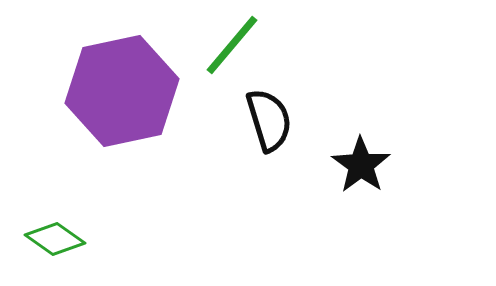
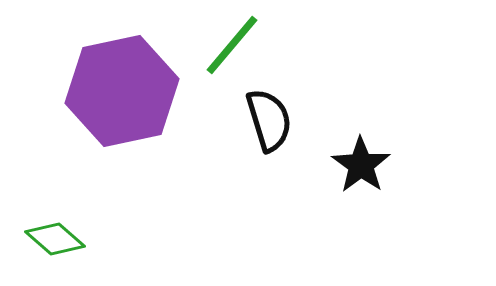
green diamond: rotated 6 degrees clockwise
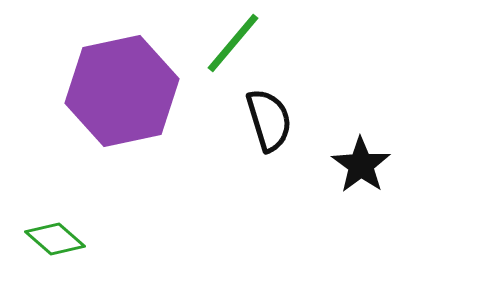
green line: moved 1 px right, 2 px up
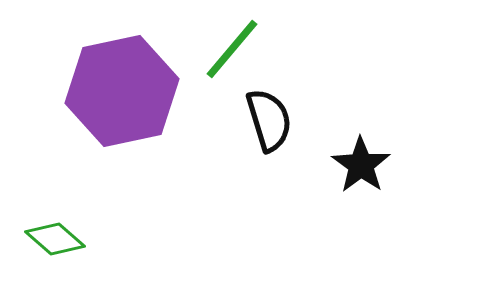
green line: moved 1 px left, 6 px down
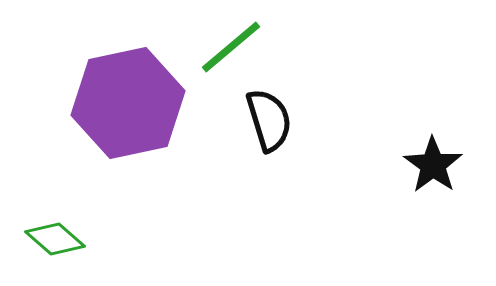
green line: moved 1 px left, 2 px up; rotated 10 degrees clockwise
purple hexagon: moved 6 px right, 12 px down
black star: moved 72 px right
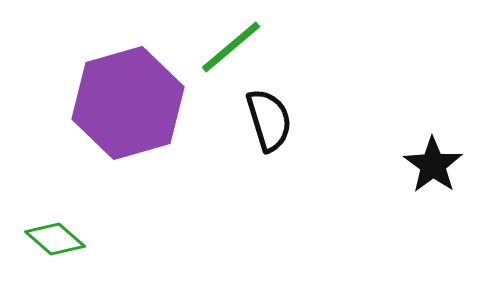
purple hexagon: rotated 4 degrees counterclockwise
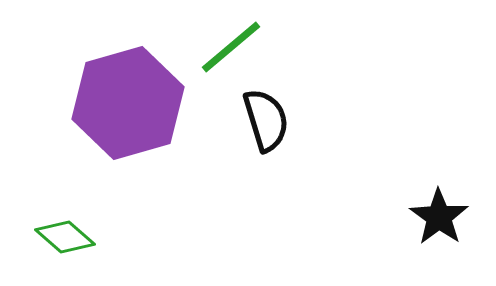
black semicircle: moved 3 px left
black star: moved 6 px right, 52 px down
green diamond: moved 10 px right, 2 px up
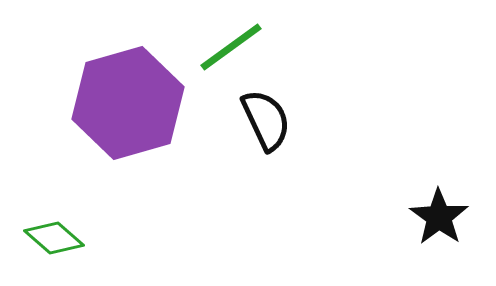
green line: rotated 4 degrees clockwise
black semicircle: rotated 8 degrees counterclockwise
green diamond: moved 11 px left, 1 px down
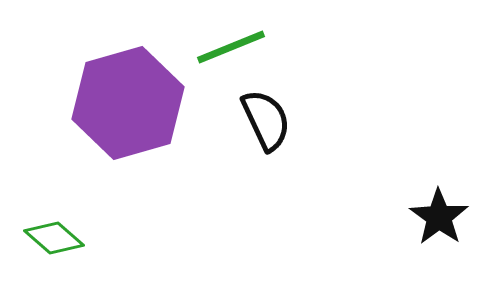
green line: rotated 14 degrees clockwise
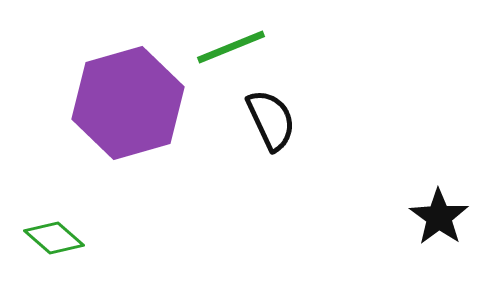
black semicircle: moved 5 px right
